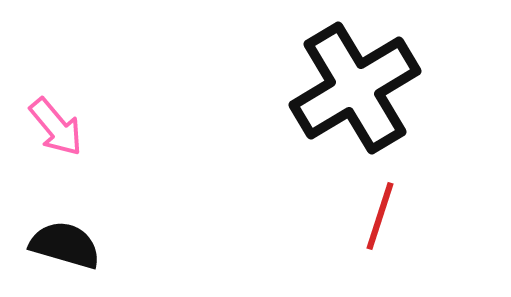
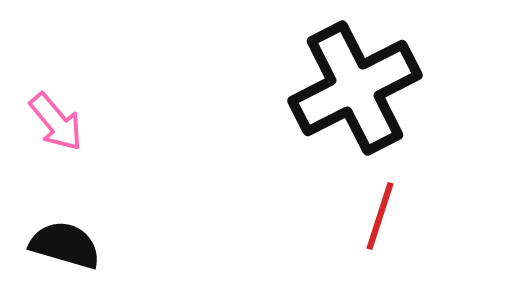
black cross: rotated 4 degrees clockwise
pink arrow: moved 5 px up
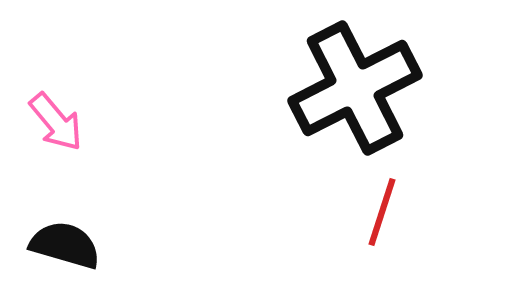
red line: moved 2 px right, 4 px up
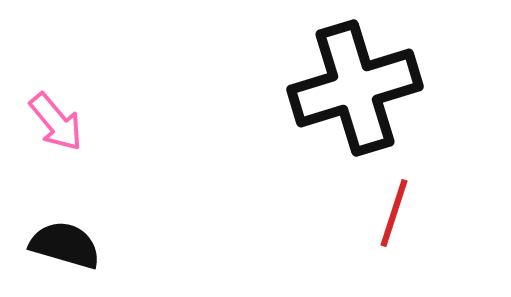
black cross: rotated 10 degrees clockwise
red line: moved 12 px right, 1 px down
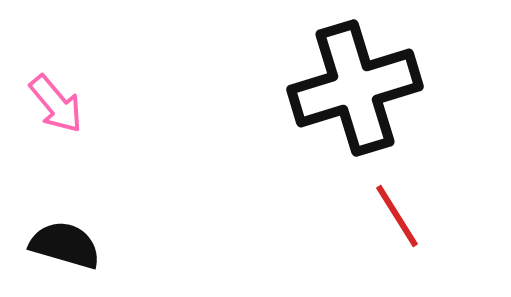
pink arrow: moved 18 px up
red line: moved 3 px right, 3 px down; rotated 50 degrees counterclockwise
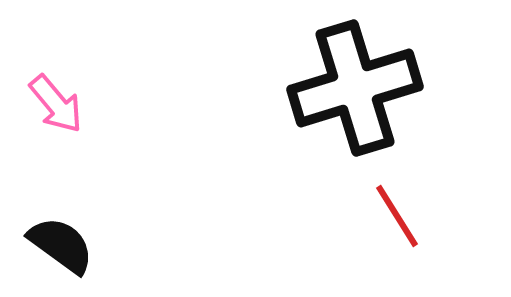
black semicircle: moved 4 px left; rotated 20 degrees clockwise
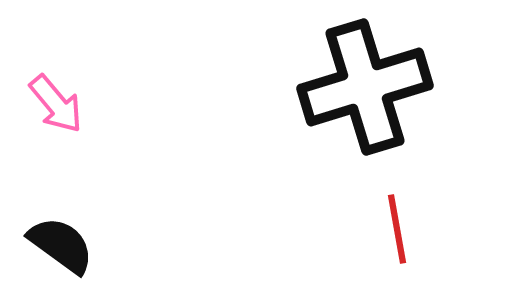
black cross: moved 10 px right, 1 px up
red line: moved 13 px down; rotated 22 degrees clockwise
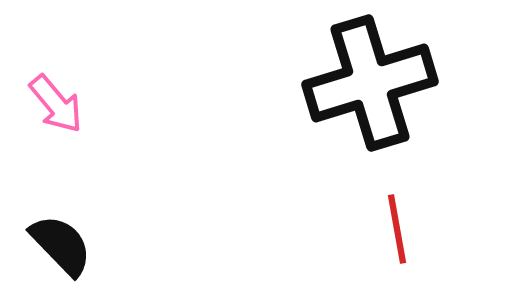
black cross: moved 5 px right, 4 px up
black semicircle: rotated 10 degrees clockwise
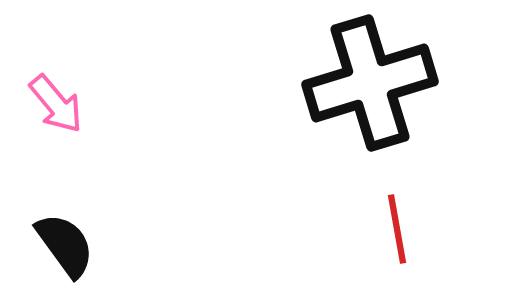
black semicircle: moved 4 px right; rotated 8 degrees clockwise
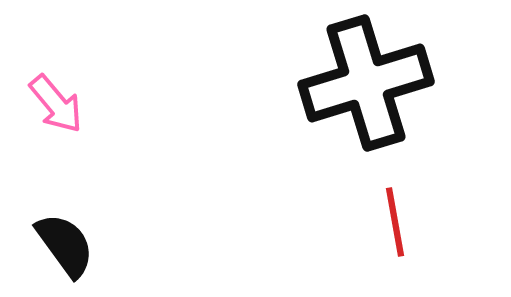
black cross: moved 4 px left
red line: moved 2 px left, 7 px up
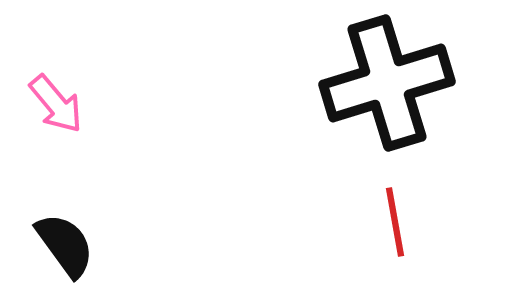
black cross: moved 21 px right
